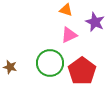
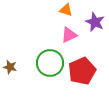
red pentagon: rotated 12 degrees clockwise
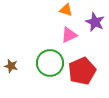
brown star: moved 1 px right, 1 px up
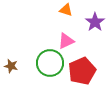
purple star: rotated 12 degrees clockwise
pink triangle: moved 3 px left, 6 px down
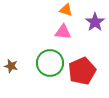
pink triangle: moved 3 px left, 9 px up; rotated 30 degrees clockwise
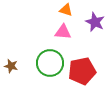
purple star: rotated 12 degrees counterclockwise
red pentagon: rotated 12 degrees clockwise
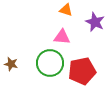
pink triangle: moved 1 px left, 5 px down
brown star: moved 2 px up
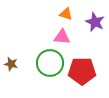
orange triangle: moved 4 px down
red pentagon: rotated 12 degrees clockwise
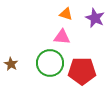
purple star: moved 4 px up
brown star: rotated 16 degrees clockwise
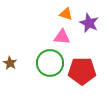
purple star: moved 6 px left, 5 px down
brown star: moved 1 px left, 1 px up
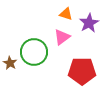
purple star: rotated 18 degrees clockwise
pink triangle: rotated 42 degrees counterclockwise
green circle: moved 16 px left, 11 px up
